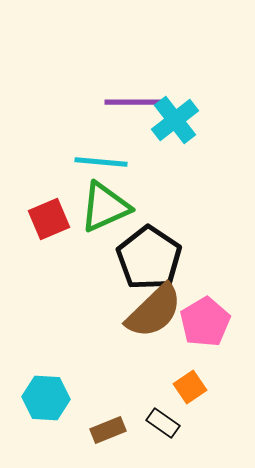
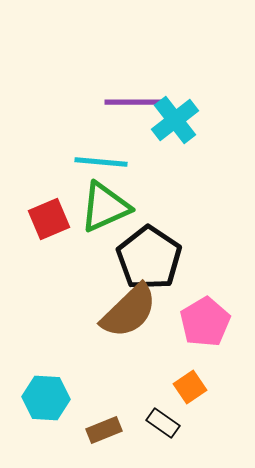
brown semicircle: moved 25 px left
brown rectangle: moved 4 px left
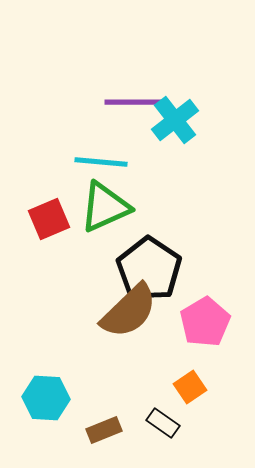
black pentagon: moved 11 px down
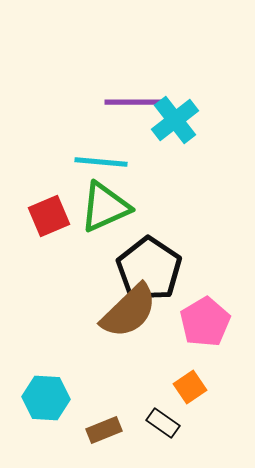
red square: moved 3 px up
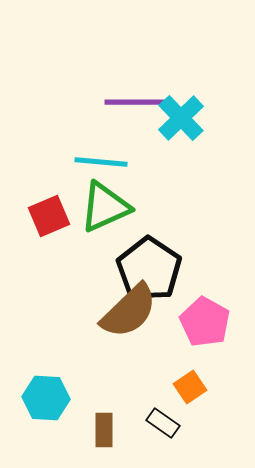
cyan cross: moved 6 px right, 2 px up; rotated 6 degrees counterclockwise
pink pentagon: rotated 12 degrees counterclockwise
brown rectangle: rotated 68 degrees counterclockwise
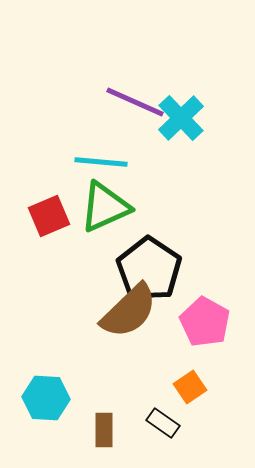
purple line: rotated 24 degrees clockwise
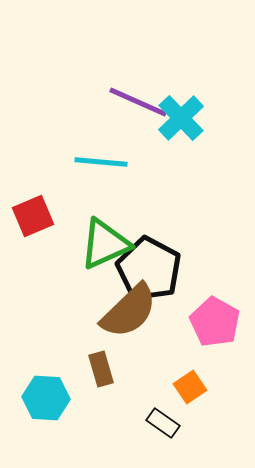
purple line: moved 3 px right
green triangle: moved 37 px down
red square: moved 16 px left
black pentagon: rotated 6 degrees counterclockwise
pink pentagon: moved 10 px right
brown rectangle: moved 3 px left, 61 px up; rotated 16 degrees counterclockwise
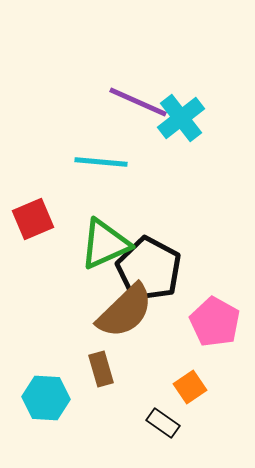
cyan cross: rotated 6 degrees clockwise
red square: moved 3 px down
brown semicircle: moved 4 px left
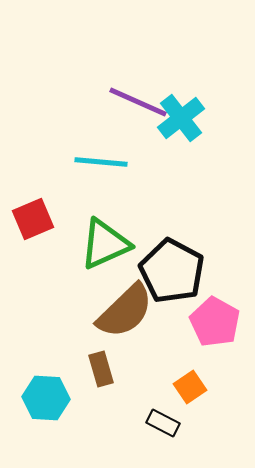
black pentagon: moved 23 px right, 2 px down
black rectangle: rotated 8 degrees counterclockwise
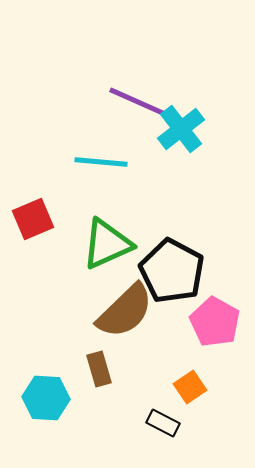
cyan cross: moved 11 px down
green triangle: moved 2 px right
brown rectangle: moved 2 px left
